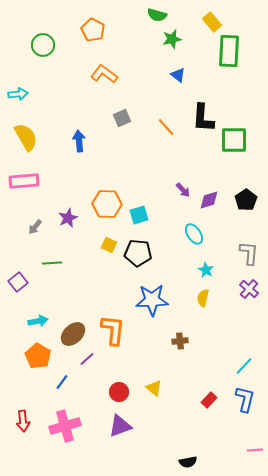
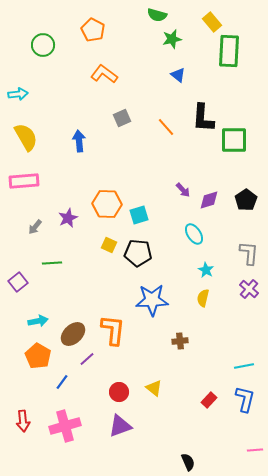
cyan line at (244, 366): rotated 36 degrees clockwise
black semicircle at (188, 462): rotated 102 degrees counterclockwise
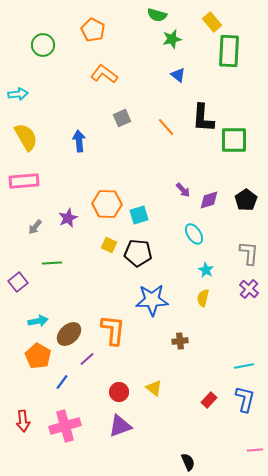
brown ellipse at (73, 334): moved 4 px left
